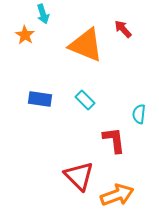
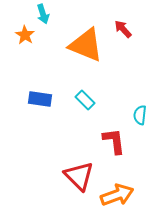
cyan semicircle: moved 1 px right, 1 px down
red L-shape: moved 1 px down
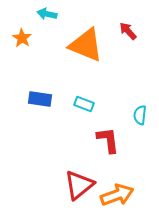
cyan arrow: moved 4 px right; rotated 120 degrees clockwise
red arrow: moved 5 px right, 2 px down
orange star: moved 3 px left, 3 px down
cyan rectangle: moved 1 px left, 4 px down; rotated 24 degrees counterclockwise
red L-shape: moved 6 px left, 1 px up
red triangle: moved 9 px down; rotated 36 degrees clockwise
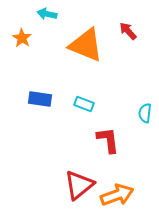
cyan semicircle: moved 5 px right, 2 px up
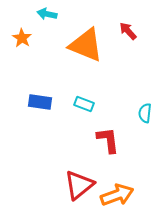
blue rectangle: moved 3 px down
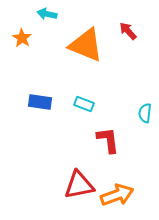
red triangle: rotated 28 degrees clockwise
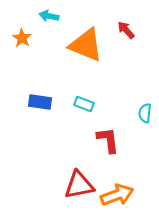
cyan arrow: moved 2 px right, 2 px down
red arrow: moved 2 px left, 1 px up
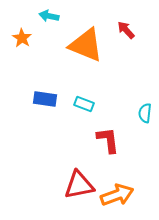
blue rectangle: moved 5 px right, 3 px up
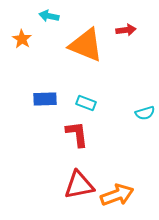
red arrow: rotated 126 degrees clockwise
orange star: moved 1 px down
blue rectangle: rotated 10 degrees counterclockwise
cyan rectangle: moved 2 px right, 1 px up
cyan semicircle: rotated 114 degrees counterclockwise
red L-shape: moved 31 px left, 6 px up
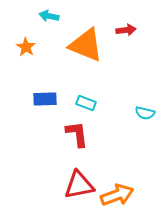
orange star: moved 4 px right, 8 px down
cyan semicircle: rotated 30 degrees clockwise
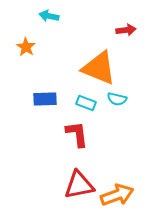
orange triangle: moved 13 px right, 23 px down
cyan semicircle: moved 28 px left, 14 px up
